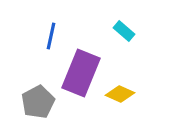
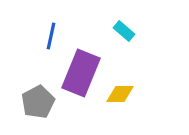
yellow diamond: rotated 24 degrees counterclockwise
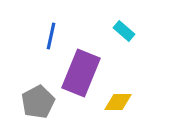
yellow diamond: moved 2 px left, 8 px down
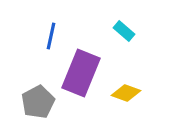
yellow diamond: moved 8 px right, 9 px up; rotated 20 degrees clockwise
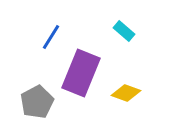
blue line: moved 1 px down; rotated 20 degrees clockwise
gray pentagon: moved 1 px left
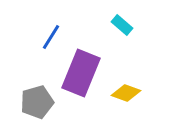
cyan rectangle: moved 2 px left, 6 px up
gray pentagon: rotated 12 degrees clockwise
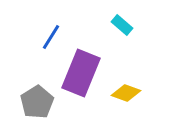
gray pentagon: rotated 16 degrees counterclockwise
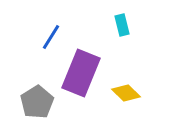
cyan rectangle: rotated 35 degrees clockwise
yellow diamond: rotated 24 degrees clockwise
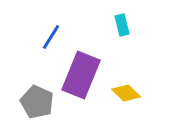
purple rectangle: moved 2 px down
gray pentagon: rotated 16 degrees counterclockwise
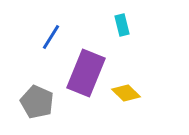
purple rectangle: moved 5 px right, 2 px up
